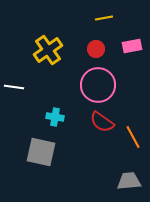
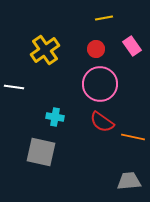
pink rectangle: rotated 66 degrees clockwise
yellow cross: moved 3 px left
pink circle: moved 2 px right, 1 px up
orange line: rotated 50 degrees counterclockwise
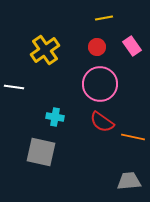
red circle: moved 1 px right, 2 px up
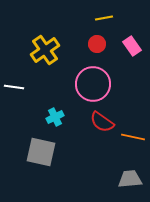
red circle: moved 3 px up
pink circle: moved 7 px left
cyan cross: rotated 36 degrees counterclockwise
gray trapezoid: moved 1 px right, 2 px up
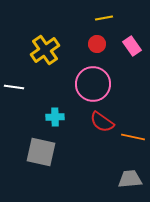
cyan cross: rotated 24 degrees clockwise
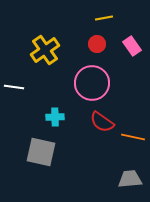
pink circle: moved 1 px left, 1 px up
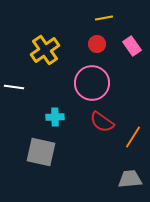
orange line: rotated 70 degrees counterclockwise
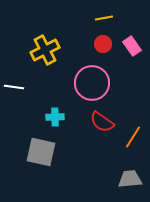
red circle: moved 6 px right
yellow cross: rotated 8 degrees clockwise
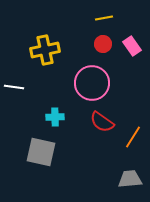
yellow cross: rotated 16 degrees clockwise
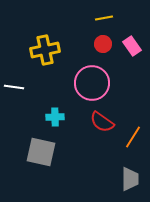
gray trapezoid: rotated 95 degrees clockwise
